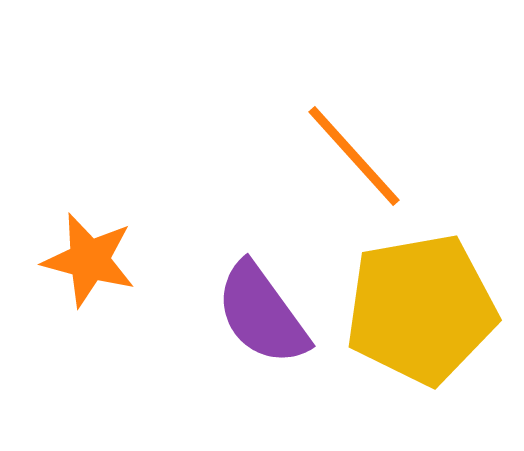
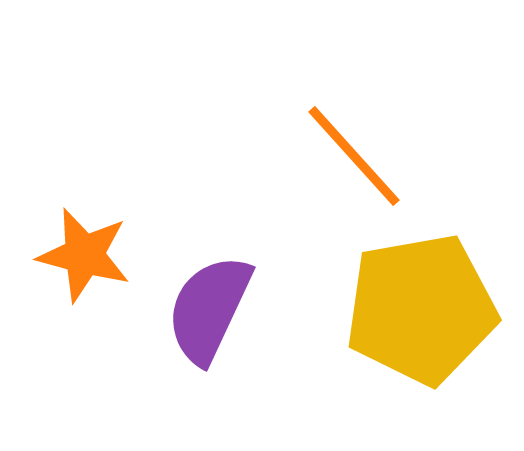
orange star: moved 5 px left, 5 px up
purple semicircle: moved 53 px left, 5 px up; rotated 61 degrees clockwise
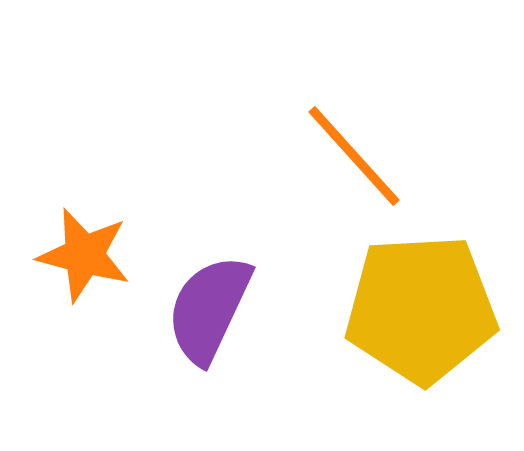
yellow pentagon: rotated 7 degrees clockwise
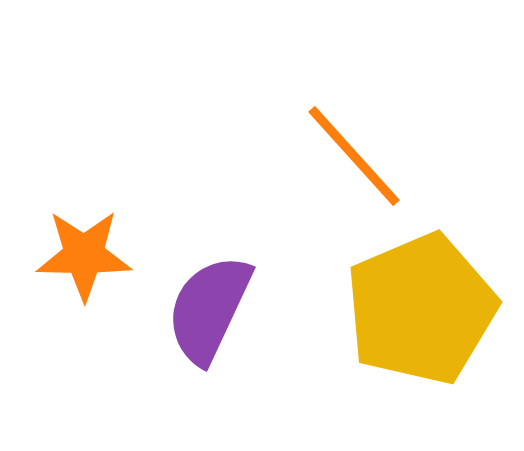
orange star: rotated 14 degrees counterclockwise
yellow pentagon: rotated 20 degrees counterclockwise
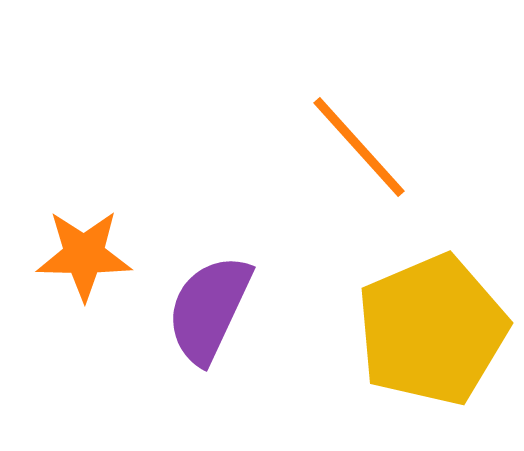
orange line: moved 5 px right, 9 px up
yellow pentagon: moved 11 px right, 21 px down
